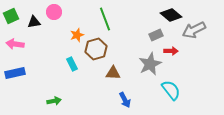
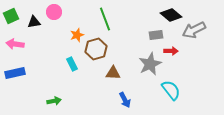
gray rectangle: rotated 16 degrees clockwise
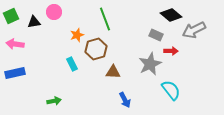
gray rectangle: rotated 32 degrees clockwise
brown triangle: moved 1 px up
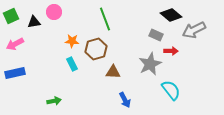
orange star: moved 5 px left, 6 px down; rotated 24 degrees clockwise
pink arrow: rotated 36 degrees counterclockwise
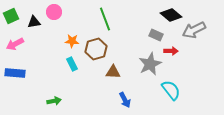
blue rectangle: rotated 18 degrees clockwise
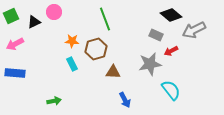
black triangle: rotated 16 degrees counterclockwise
red arrow: rotated 152 degrees clockwise
gray star: rotated 15 degrees clockwise
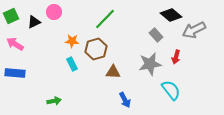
green line: rotated 65 degrees clockwise
gray rectangle: rotated 24 degrees clockwise
pink arrow: rotated 60 degrees clockwise
red arrow: moved 5 px right, 6 px down; rotated 48 degrees counterclockwise
